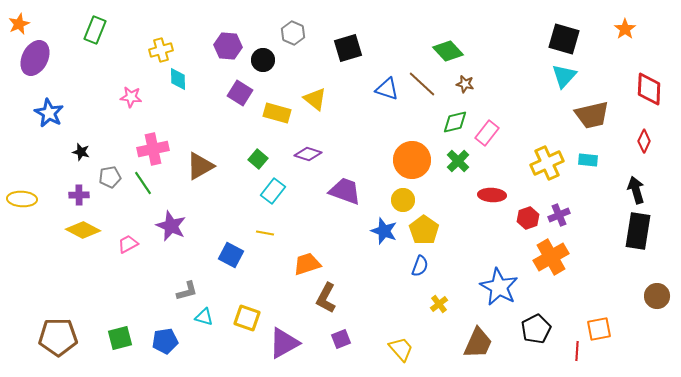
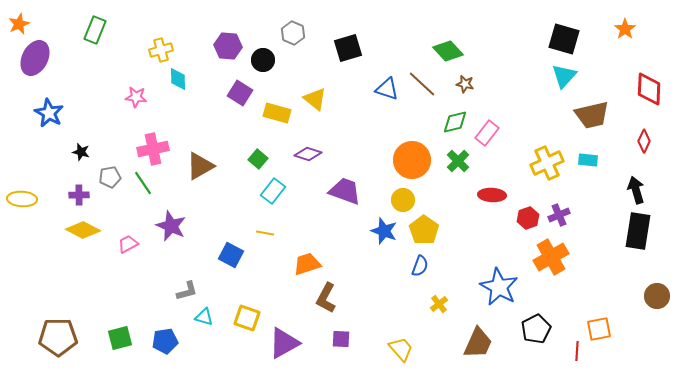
pink star at (131, 97): moved 5 px right
purple square at (341, 339): rotated 24 degrees clockwise
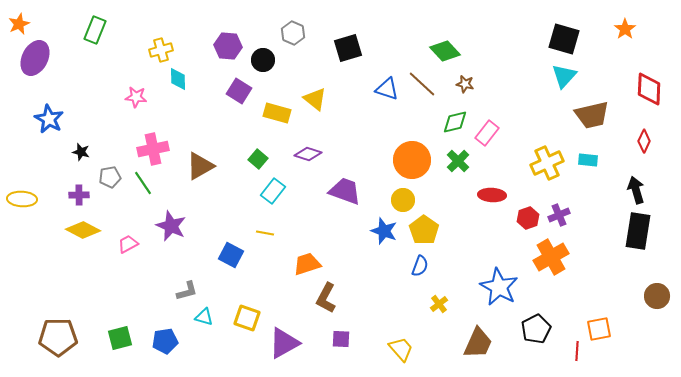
green diamond at (448, 51): moved 3 px left
purple square at (240, 93): moved 1 px left, 2 px up
blue star at (49, 113): moved 6 px down
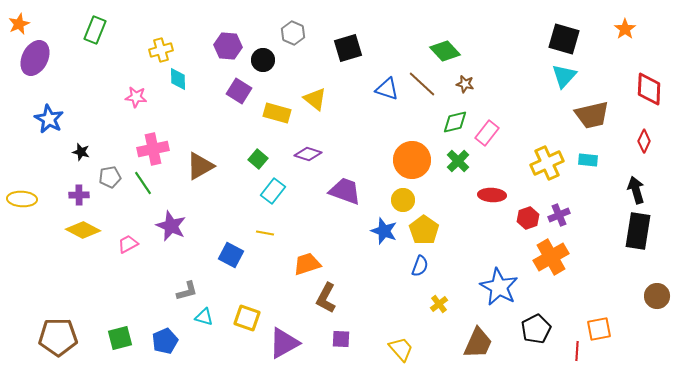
blue pentagon at (165, 341): rotated 15 degrees counterclockwise
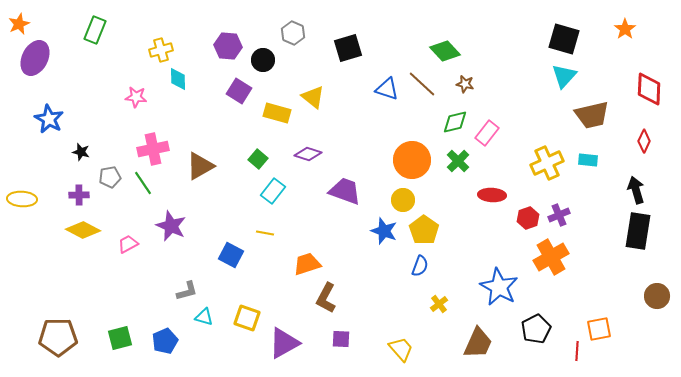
yellow triangle at (315, 99): moved 2 px left, 2 px up
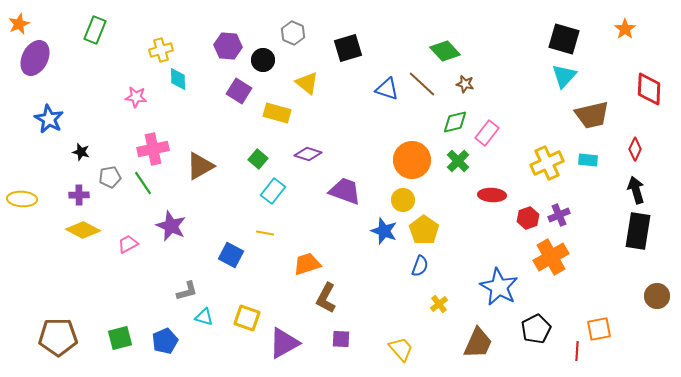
yellow triangle at (313, 97): moved 6 px left, 14 px up
red diamond at (644, 141): moved 9 px left, 8 px down
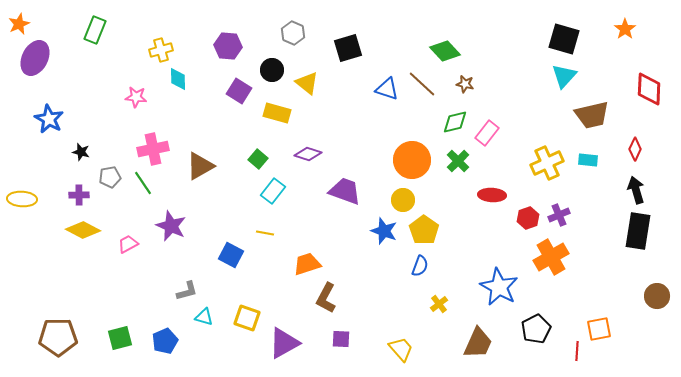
black circle at (263, 60): moved 9 px right, 10 px down
